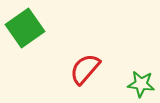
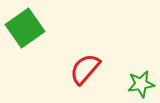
green star: rotated 16 degrees counterclockwise
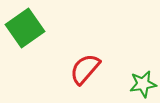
green star: moved 2 px right
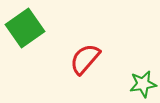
red semicircle: moved 10 px up
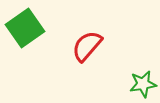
red semicircle: moved 2 px right, 13 px up
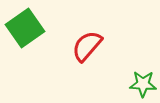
green star: rotated 12 degrees clockwise
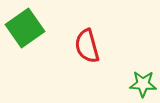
red semicircle: rotated 56 degrees counterclockwise
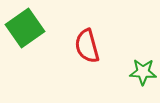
green star: moved 12 px up
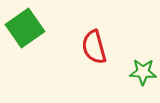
red semicircle: moved 7 px right, 1 px down
